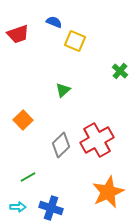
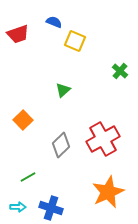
red cross: moved 6 px right, 1 px up
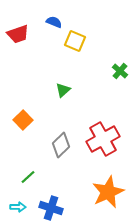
green line: rotated 14 degrees counterclockwise
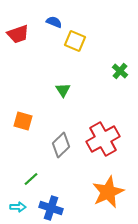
green triangle: rotated 21 degrees counterclockwise
orange square: moved 1 px down; rotated 30 degrees counterclockwise
green line: moved 3 px right, 2 px down
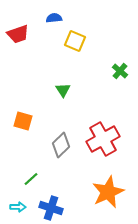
blue semicircle: moved 4 px up; rotated 28 degrees counterclockwise
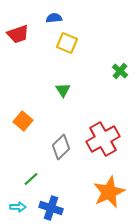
yellow square: moved 8 px left, 2 px down
orange square: rotated 24 degrees clockwise
gray diamond: moved 2 px down
orange star: moved 1 px right
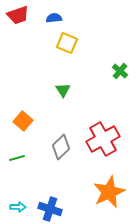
red trapezoid: moved 19 px up
green line: moved 14 px left, 21 px up; rotated 28 degrees clockwise
blue cross: moved 1 px left, 1 px down
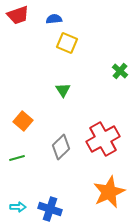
blue semicircle: moved 1 px down
